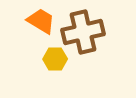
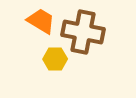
brown cross: rotated 24 degrees clockwise
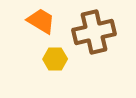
brown cross: moved 11 px right; rotated 24 degrees counterclockwise
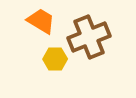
brown cross: moved 5 px left, 5 px down; rotated 9 degrees counterclockwise
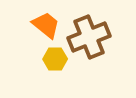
orange trapezoid: moved 5 px right, 4 px down; rotated 8 degrees clockwise
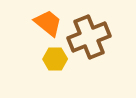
orange trapezoid: moved 2 px right, 2 px up
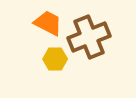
orange trapezoid: rotated 12 degrees counterclockwise
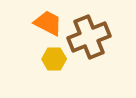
yellow hexagon: moved 1 px left
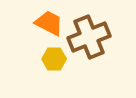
orange trapezoid: moved 1 px right
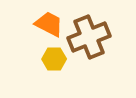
orange trapezoid: moved 1 px down
